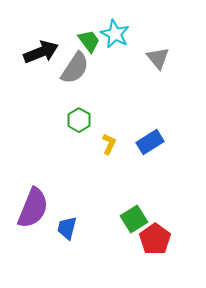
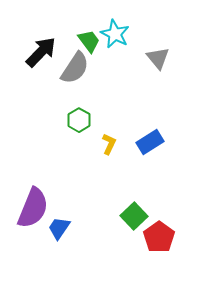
black arrow: rotated 24 degrees counterclockwise
green square: moved 3 px up; rotated 12 degrees counterclockwise
blue trapezoid: moved 8 px left; rotated 20 degrees clockwise
red pentagon: moved 4 px right, 2 px up
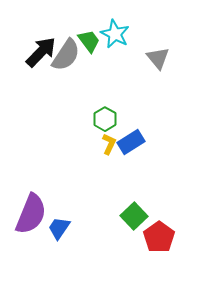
gray semicircle: moved 9 px left, 13 px up
green hexagon: moved 26 px right, 1 px up
blue rectangle: moved 19 px left
purple semicircle: moved 2 px left, 6 px down
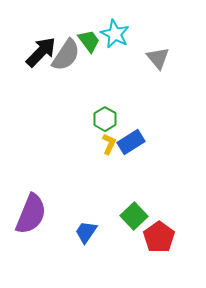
blue trapezoid: moved 27 px right, 4 px down
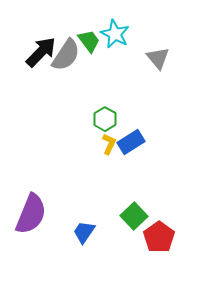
blue trapezoid: moved 2 px left
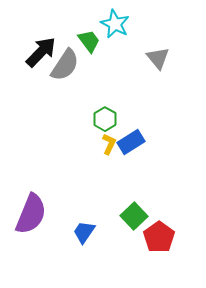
cyan star: moved 10 px up
gray semicircle: moved 1 px left, 10 px down
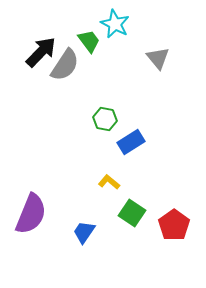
green hexagon: rotated 20 degrees counterclockwise
yellow L-shape: moved 38 px down; rotated 75 degrees counterclockwise
green square: moved 2 px left, 3 px up; rotated 12 degrees counterclockwise
red pentagon: moved 15 px right, 12 px up
